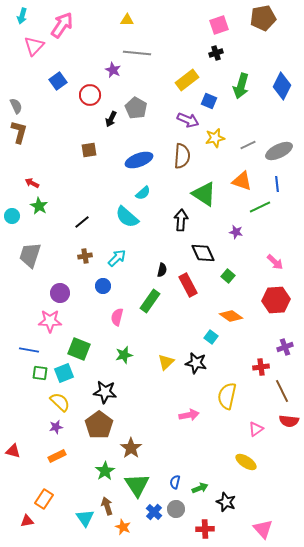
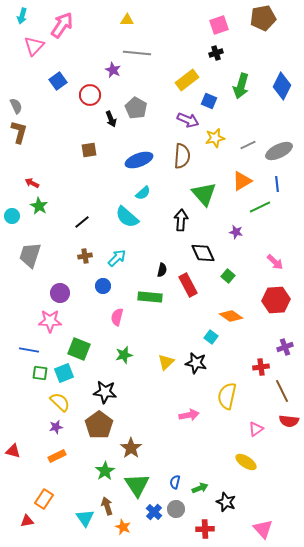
black arrow at (111, 119): rotated 49 degrees counterclockwise
orange triangle at (242, 181): rotated 50 degrees counterclockwise
green triangle at (204, 194): rotated 16 degrees clockwise
green rectangle at (150, 301): moved 4 px up; rotated 60 degrees clockwise
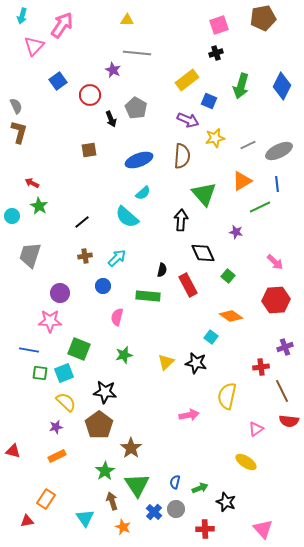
green rectangle at (150, 297): moved 2 px left, 1 px up
yellow semicircle at (60, 402): moved 6 px right
orange rectangle at (44, 499): moved 2 px right
brown arrow at (107, 506): moved 5 px right, 5 px up
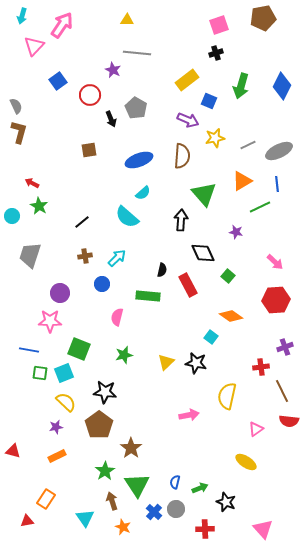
blue circle at (103, 286): moved 1 px left, 2 px up
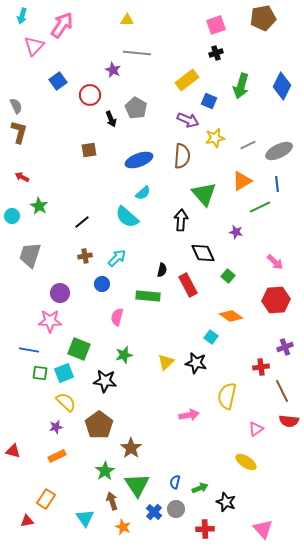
pink square at (219, 25): moved 3 px left
red arrow at (32, 183): moved 10 px left, 6 px up
black star at (105, 392): moved 11 px up
